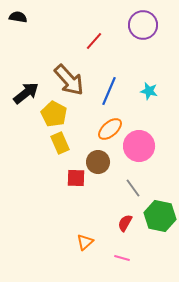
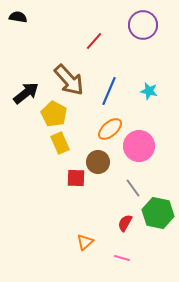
green hexagon: moved 2 px left, 3 px up
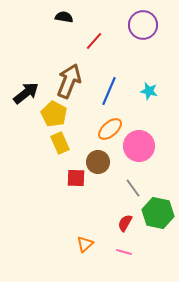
black semicircle: moved 46 px right
brown arrow: moved 1 px down; rotated 116 degrees counterclockwise
orange triangle: moved 2 px down
pink line: moved 2 px right, 6 px up
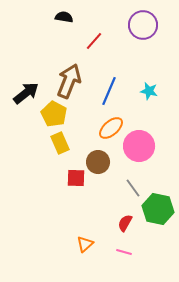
orange ellipse: moved 1 px right, 1 px up
green hexagon: moved 4 px up
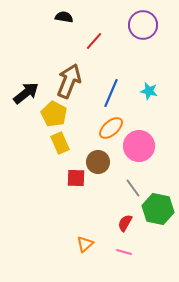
blue line: moved 2 px right, 2 px down
